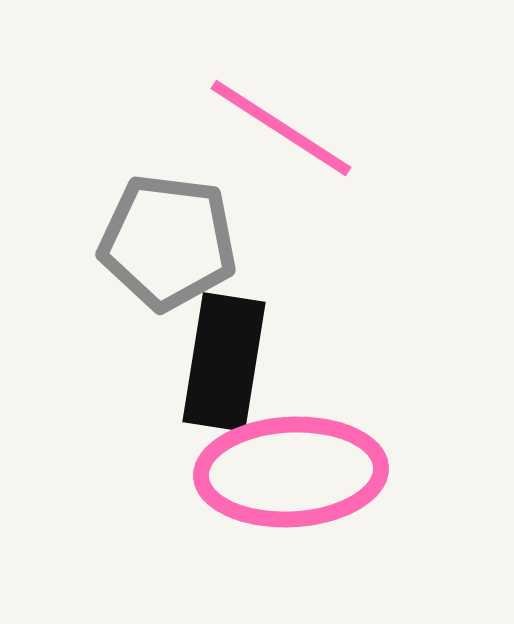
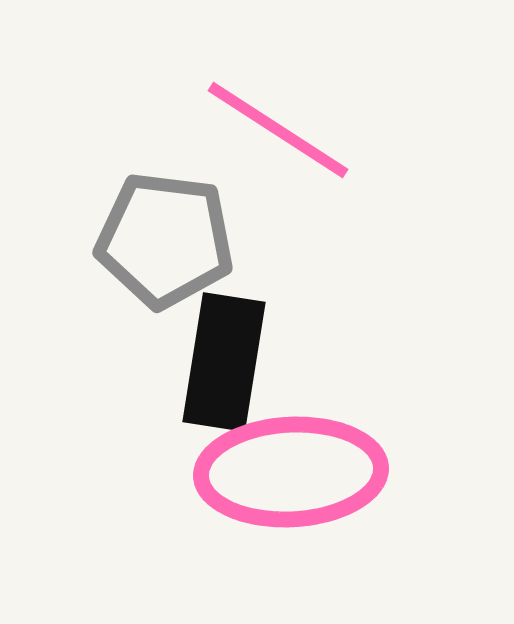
pink line: moved 3 px left, 2 px down
gray pentagon: moved 3 px left, 2 px up
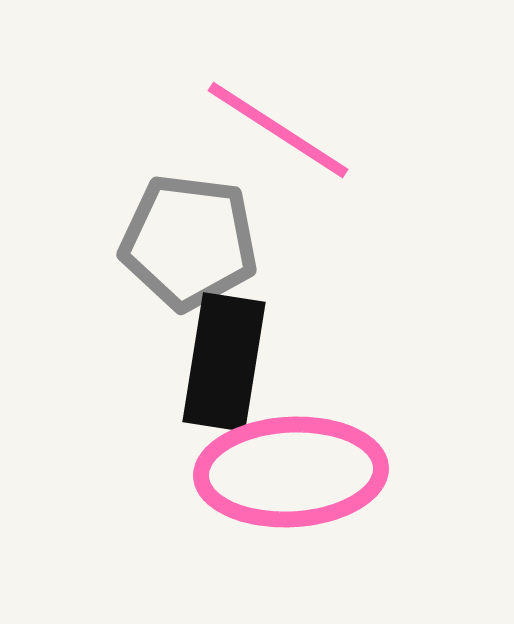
gray pentagon: moved 24 px right, 2 px down
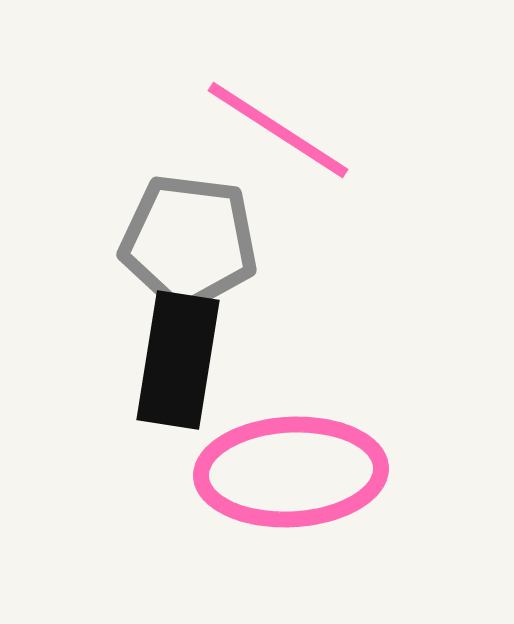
black rectangle: moved 46 px left, 2 px up
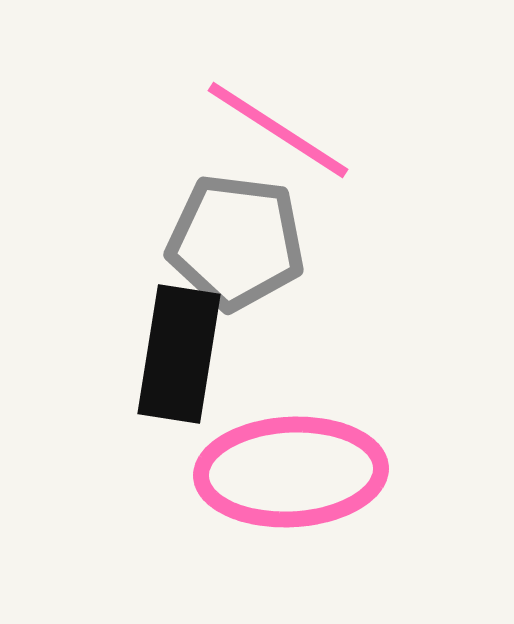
gray pentagon: moved 47 px right
black rectangle: moved 1 px right, 6 px up
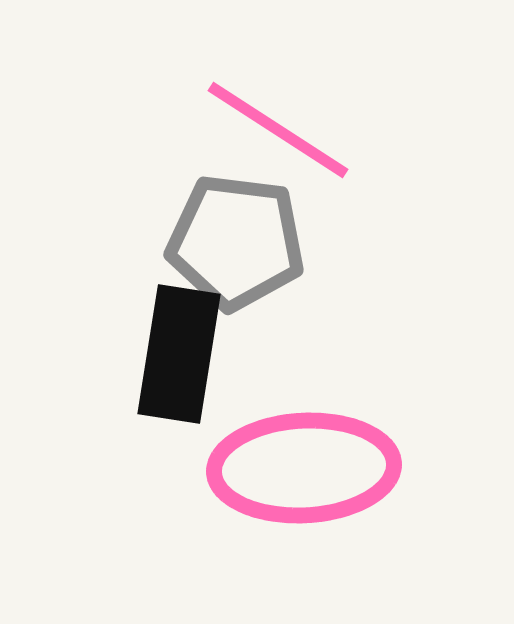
pink ellipse: moved 13 px right, 4 px up
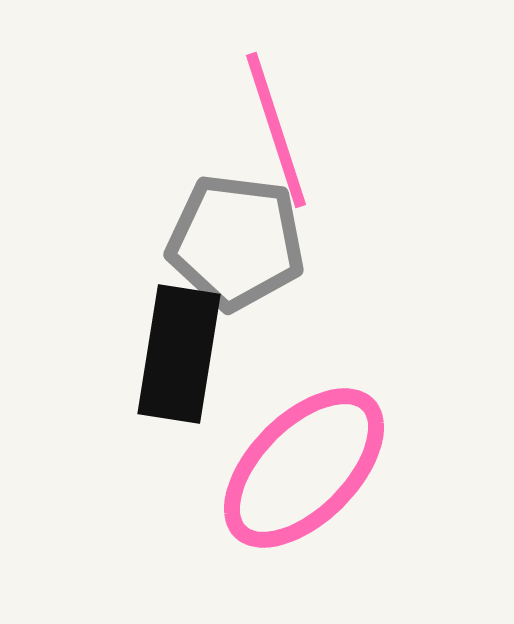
pink line: moved 2 px left; rotated 39 degrees clockwise
pink ellipse: rotated 42 degrees counterclockwise
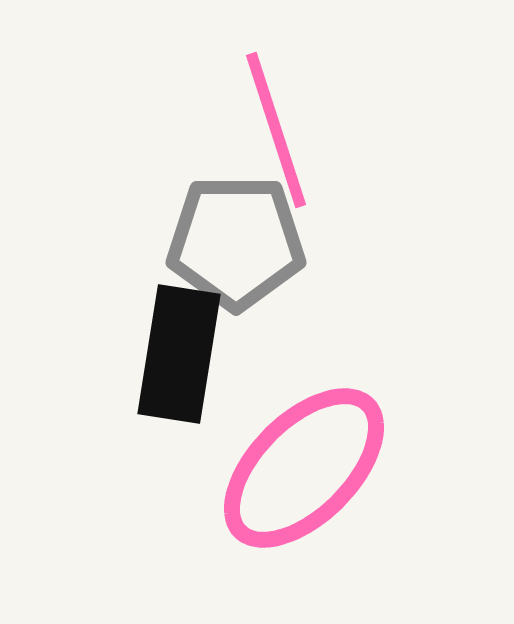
gray pentagon: rotated 7 degrees counterclockwise
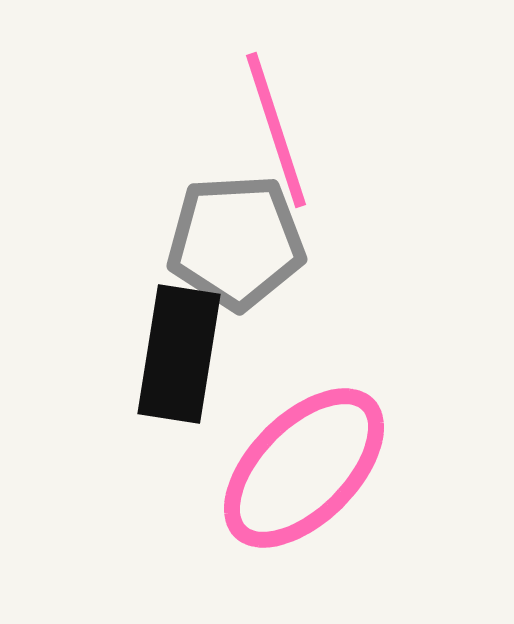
gray pentagon: rotated 3 degrees counterclockwise
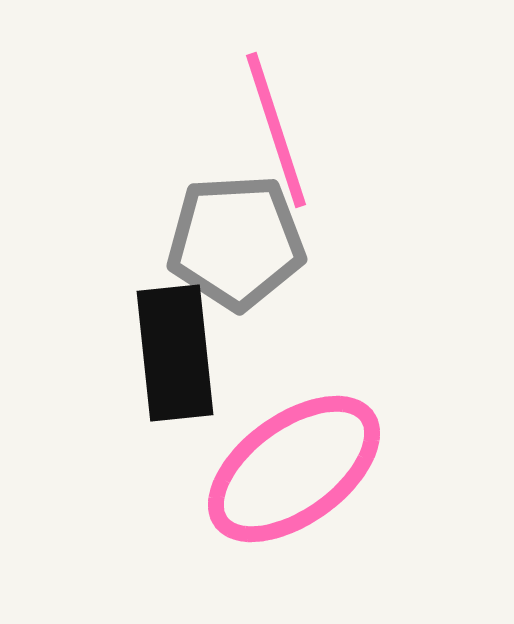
black rectangle: moved 4 px left, 1 px up; rotated 15 degrees counterclockwise
pink ellipse: moved 10 px left, 1 px down; rotated 9 degrees clockwise
